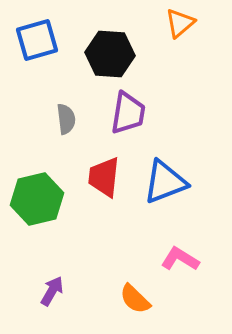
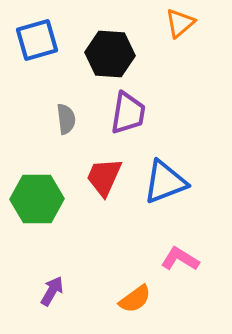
red trapezoid: rotated 18 degrees clockwise
green hexagon: rotated 12 degrees clockwise
orange semicircle: rotated 80 degrees counterclockwise
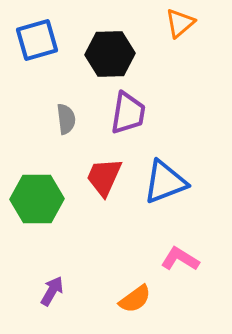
black hexagon: rotated 6 degrees counterclockwise
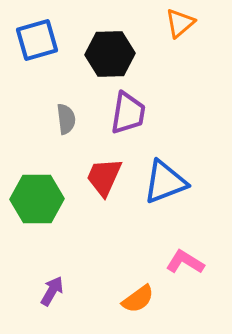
pink L-shape: moved 5 px right, 3 px down
orange semicircle: moved 3 px right
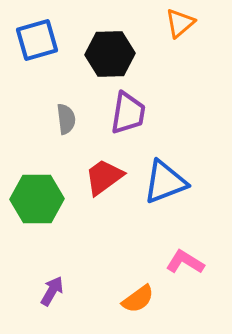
red trapezoid: rotated 30 degrees clockwise
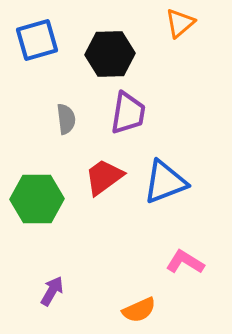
orange semicircle: moved 1 px right, 11 px down; rotated 12 degrees clockwise
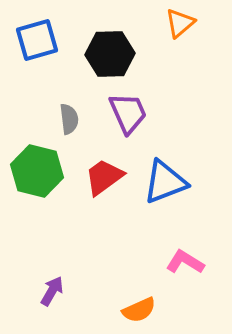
purple trapezoid: rotated 33 degrees counterclockwise
gray semicircle: moved 3 px right
green hexagon: moved 28 px up; rotated 15 degrees clockwise
